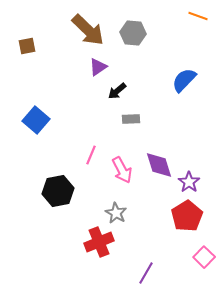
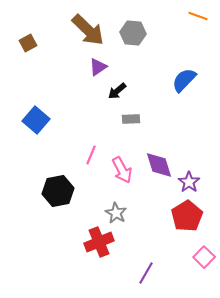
brown square: moved 1 px right, 3 px up; rotated 18 degrees counterclockwise
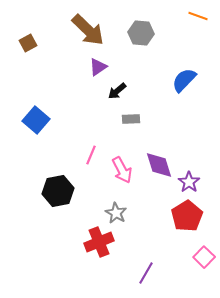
gray hexagon: moved 8 px right
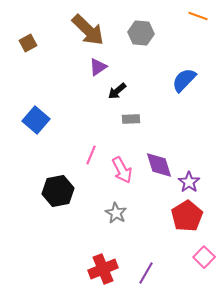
red cross: moved 4 px right, 27 px down
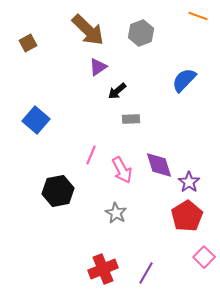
gray hexagon: rotated 25 degrees counterclockwise
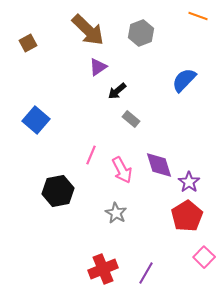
gray rectangle: rotated 42 degrees clockwise
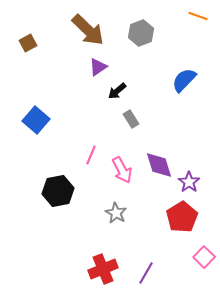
gray rectangle: rotated 18 degrees clockwise
red pentagon: moved 5 px left, 1 px down
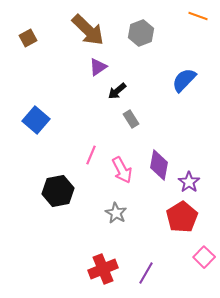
brown square: moved 5 px up
purple diamond: rotated 28 degrees clockwise
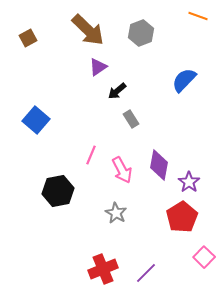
purple line: rotated 15 degrees clockwise
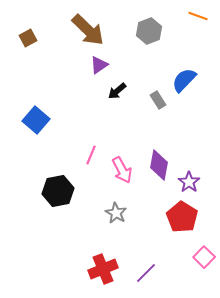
gray hexagon: moved 8 px right, 2 px up
purple triangle: moved 1 px right, 2 px up
gray rectangle: moved 27 px right, 19 px up
red pentagon: rotated 8 degrees counterclockwise
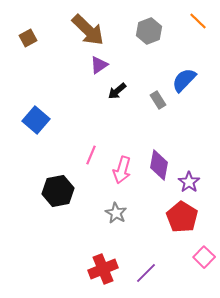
orange line: moved 5 px down; rotated 24 degrees clockwise
pink arrow: rotated 44 degrees clockwise
